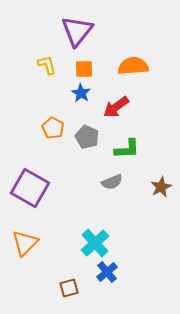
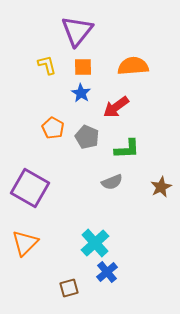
orange square: moved 1 px left, 2 px up
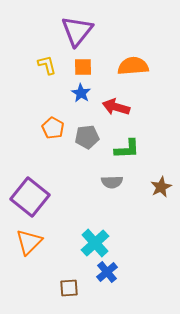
red arrow: rotated 52 degrees clockwise
gray pentagon: rotated 30 degrees counterclockwise
gray semicircle: rotated 20 degrees clockwise
purple square: moved 9 px down; rotated 9 degrees clockwise
orange triangle: moved 4 px right, 1 px up
brown square: rotated 12 degrees clockwise
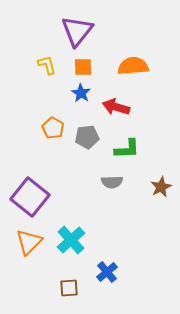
cyan cross: moved 24 px left, 3 px up
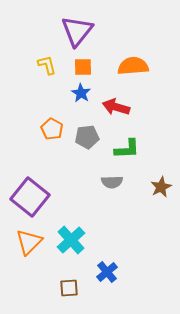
orange pentagon: moved 1 px left, 1 px down
